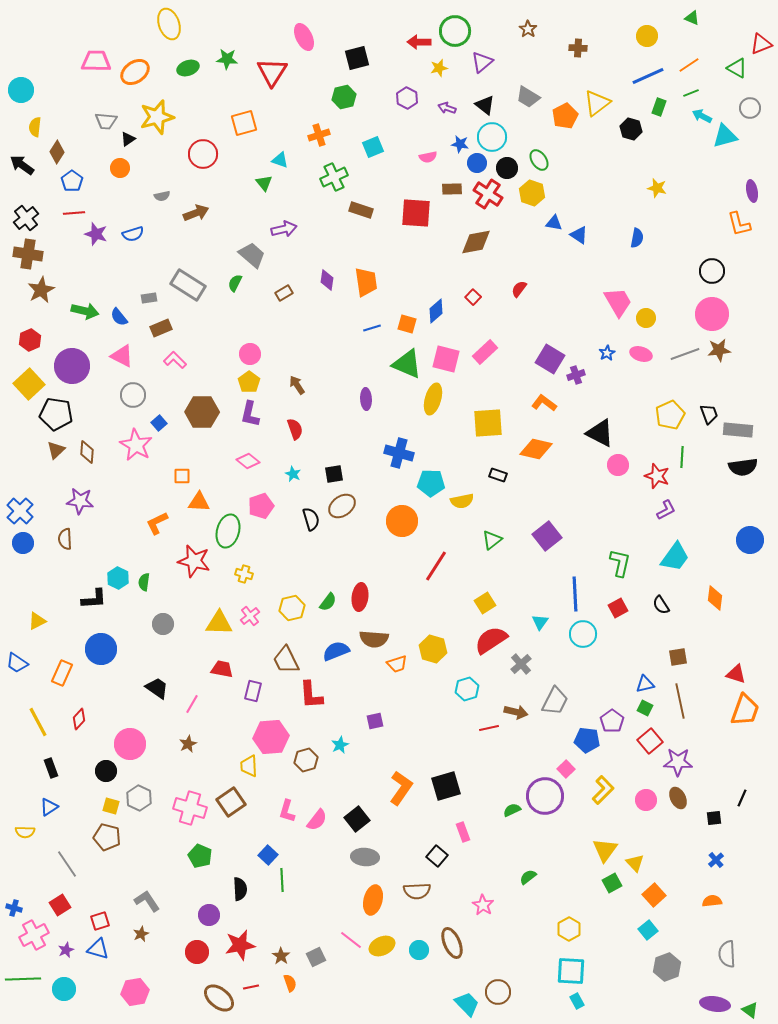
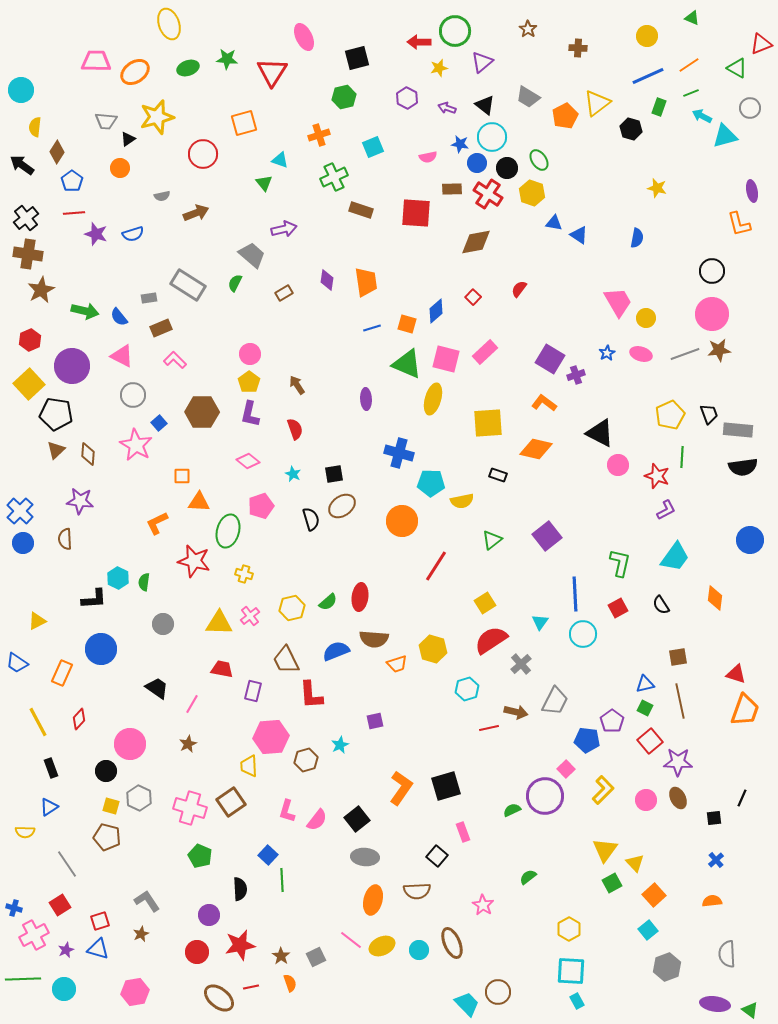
brown diamond at (87, 452): moved 1 px right, 2 px down
green semicircle at (328, 602): rotated 12 degrees clockwise
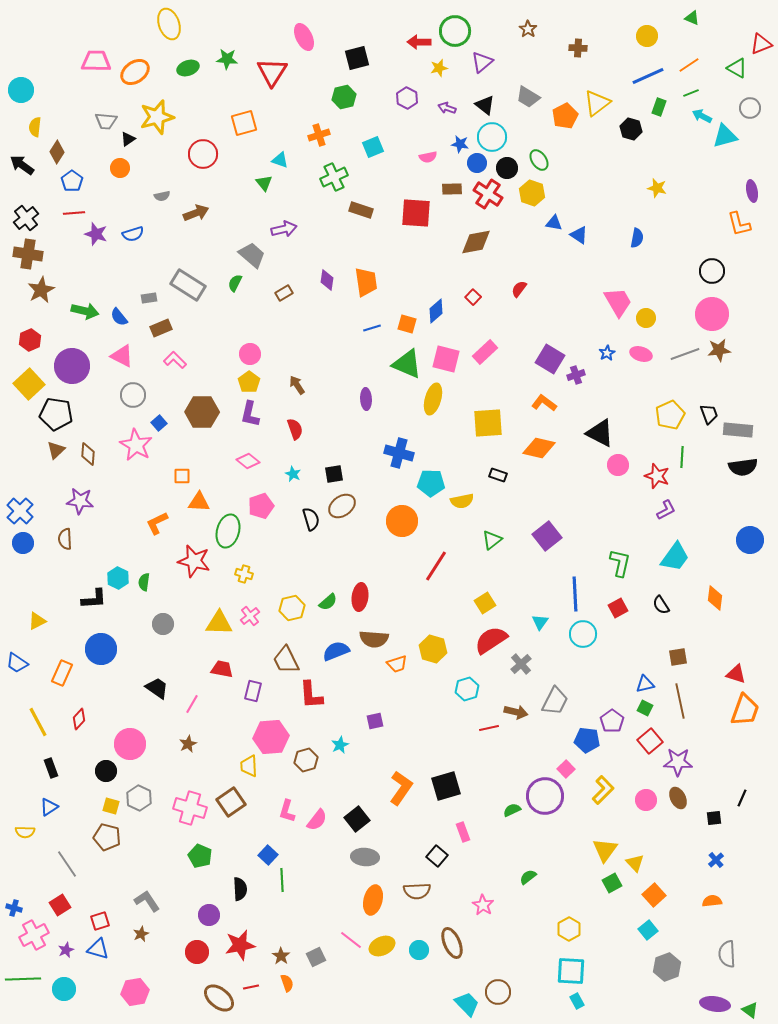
orange diamond at (536, 449): moved 3 px right, 1 px up
orange semicircle at (290, 983): moved 3 px left
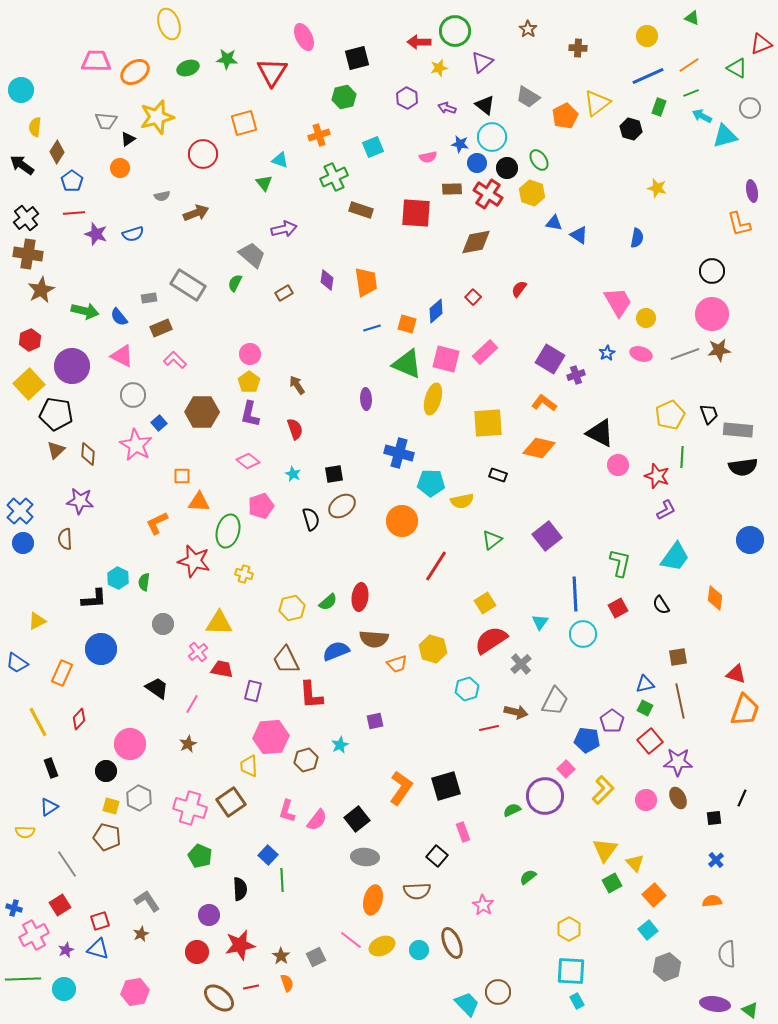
pink cross at (250, 616): moved 52 px left, 36 px down
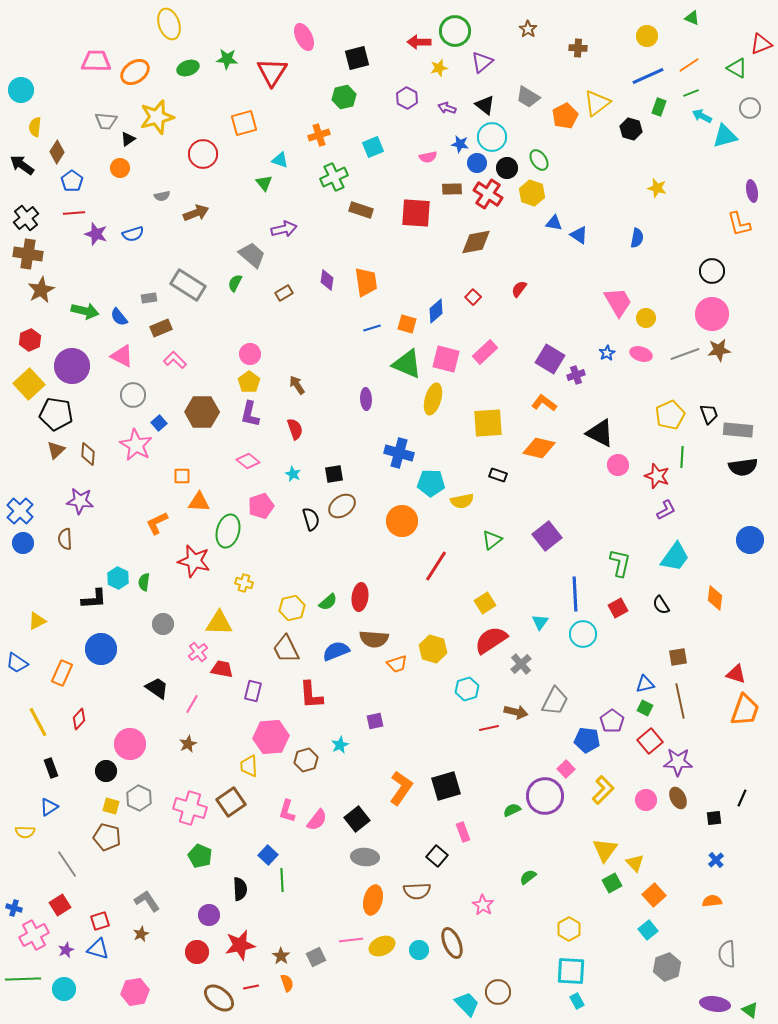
yellow cross at (244, 574): moved 9 px down
brown trapezoid at (286, 660): moved 11 px up
pink line at (351, 940): rotated 45 degrees counterclockwise
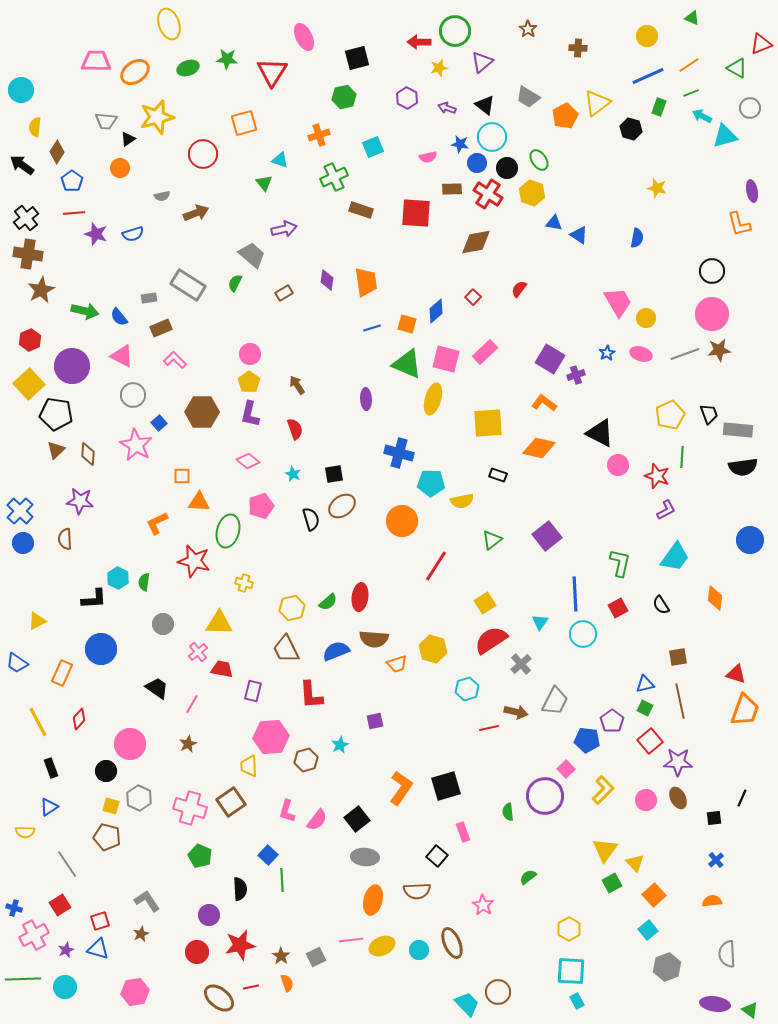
green semicircle at (512, 810): moved 4 px left, 2 px down; rotated 72 degrees counterclockwise
cyan circle at (64, 989): moved 1 px right, 2 px up
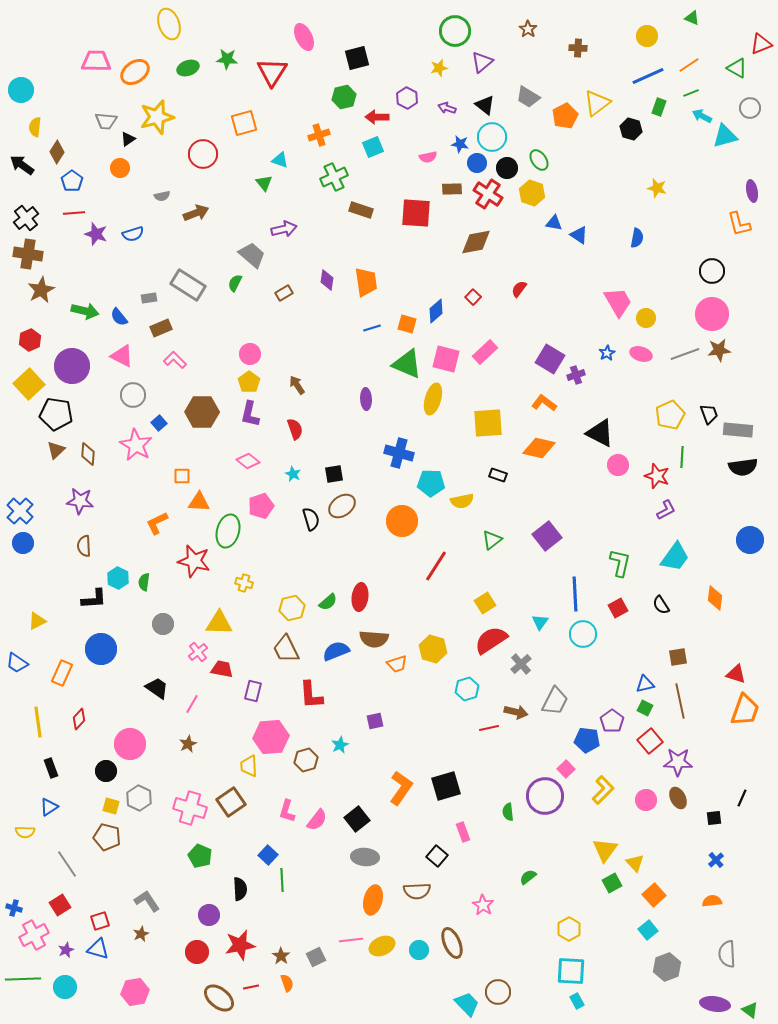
red arrow at (419, 42): moved 42 px left, 75 px down
brown semicircle at (65, 539): moved 19 px right, 7 px down
yellow line at (38, 722): rotated 20 degrees clockwise
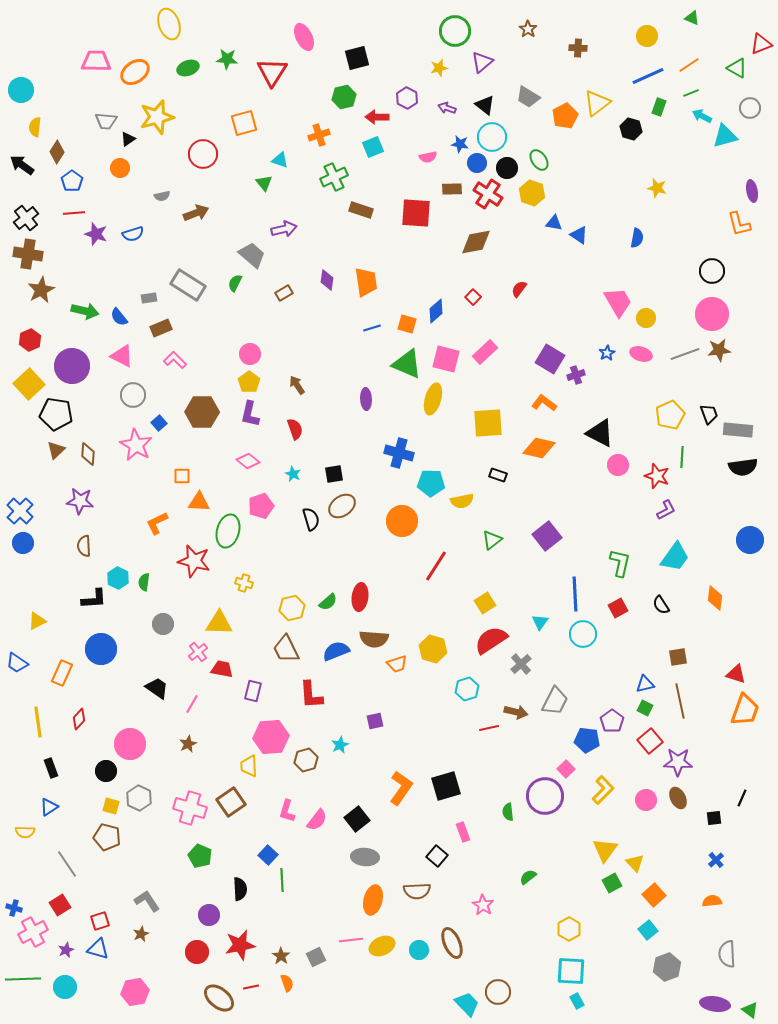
pink cross at (34, 935): moved 1 px left, 3 px up
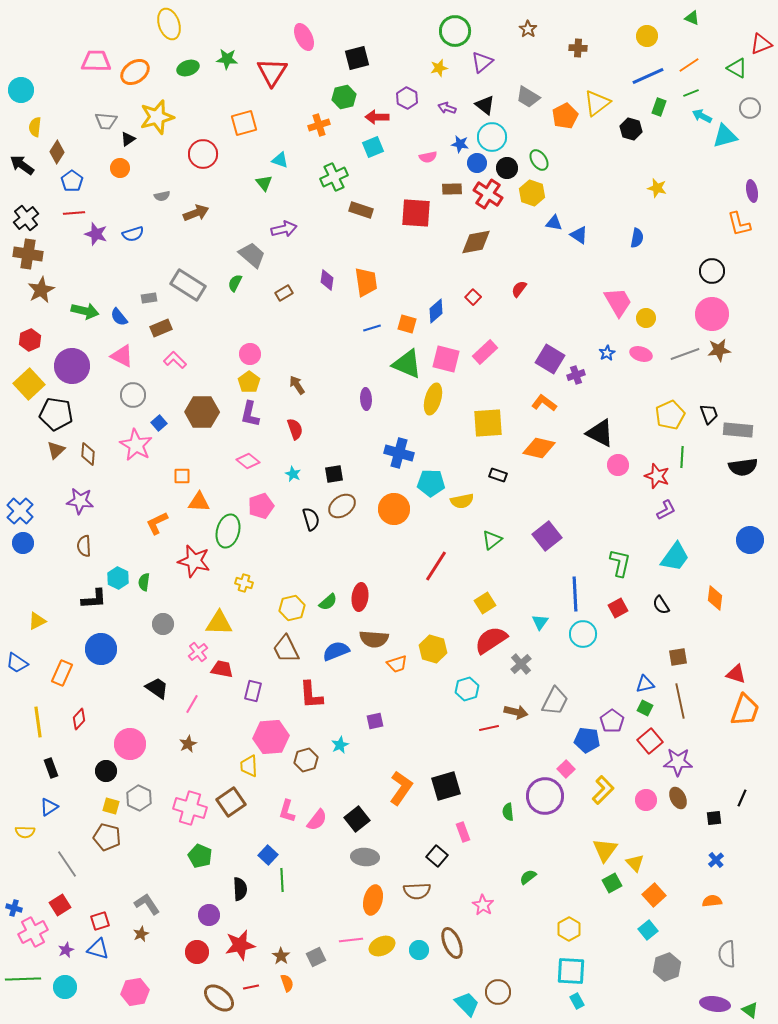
orange cross at (319, 135): moved 10 px up
orange circle at (402, 521): moved 8 px left, 12 px up
gray L-shape at (147, 901): moved 3 px down
